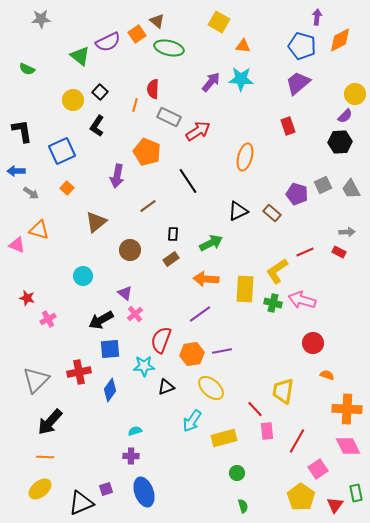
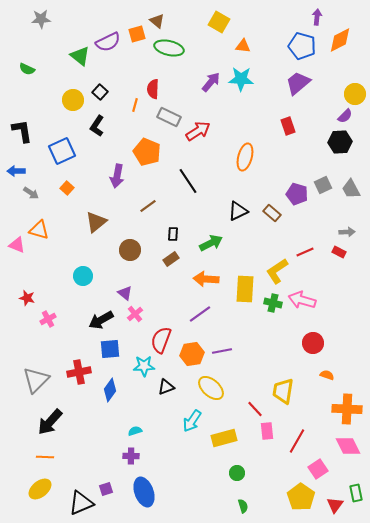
orange square at (137, 34): rotated 18 degrees clockwise
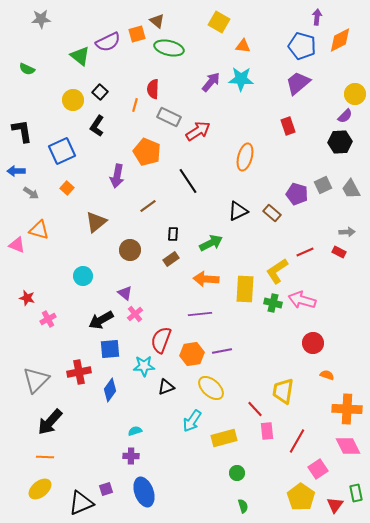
purple line at (200, 314): rotated 30 degrees clockwise
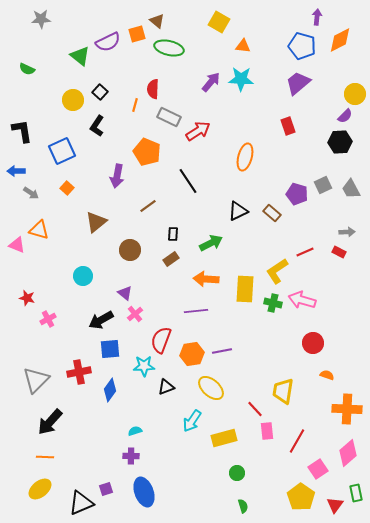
purple line at (200, 314): moved 4 px left, 3 px up
pink diamond at (348, 446): moved 7 px down; rotated 76 degrees clockwise
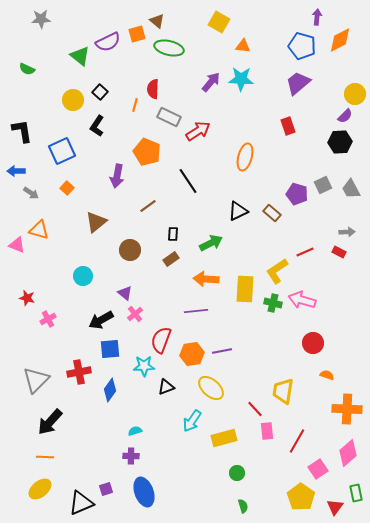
red triangle at (335, 505): moved 2 px down
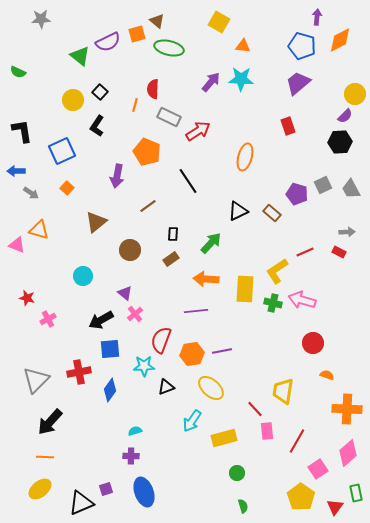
green semicircle at (27, 69): moved 9 px left, 3 px down
green arrow at (211, 243): rotated 20 degrees counterclockwise
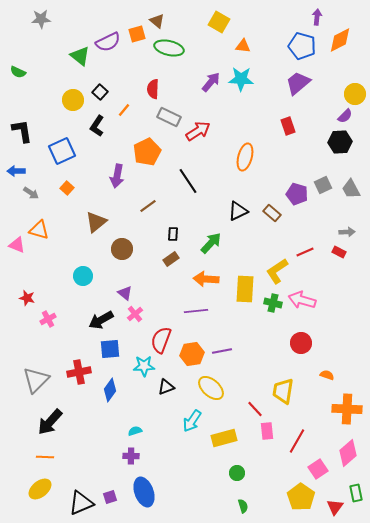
orange line at (135, 105): moved 11 px left, 5 px down; rotated 24 degrees clockwise
orange pentagon at (147, 152): rotated 24 degrees clockwise
brown circle at (130, 250): moved 8 px left, 1 px up
red circle at (313, 343): moved 12 px left
purple square at (106, 489): moved 4 px right, 8 px down
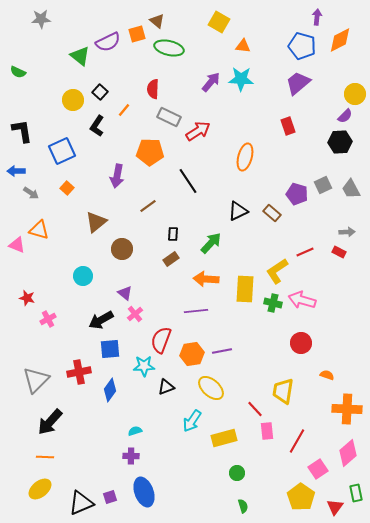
orange pentagon at (147, 152): moved 3 px right; rotated 28 degrees clockwise
